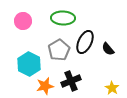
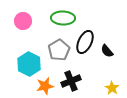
black semicircle: moved 1 px left, 2 px down
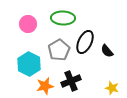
pink circle: moved 5 px right, 3 px down
yellow star: rotated 16 degrees counterclockwise
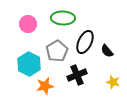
gray pentagon: moved 2 px left, 1 px down
black cross: moved 6 px right, 6 px up
yellow star: moved 1 px right, 6 px up
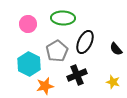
black semicircle: moved 9 px right, 2 px up
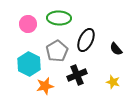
green ellipse: moved 4 px left
black ellipse: moved 1 px right, 2 px up
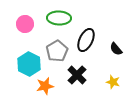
pink circle: moved 3 px left
black cross: rotated 24 degrees counterclockwise
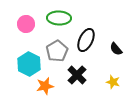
pink circle: moved 1 px right
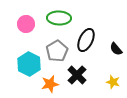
orange star: moved 5 px right, 2 px up
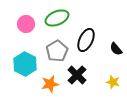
green ellipse: moved 2 px left; rotated 25 degrees counterclockwise
cyan hexagon: moved 4 px left
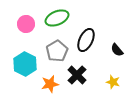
black semicircle: moved 1 px right, 1 px down
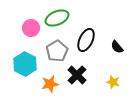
pink circle: moved 5 px right, 4 px down
black semicircle: moved 3 px up
